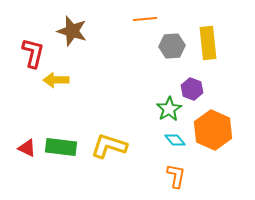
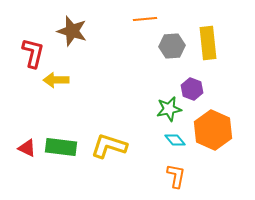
green star: rotated 20 degrees clockwise
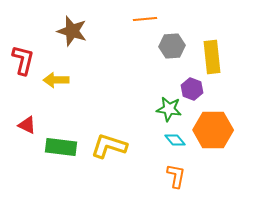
yellow rectangle: moved 4 px right, 14 px down
red L-shape: moved 10 px left, 7 px down
green star: rotated 20 degrees clockwise
orange hexagon: rotated 24 degrees counterclockwise
red triangle: moved 23 px up
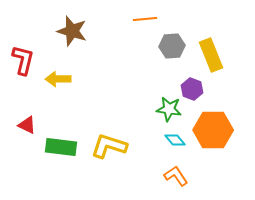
yellow rectangle: moved 1 px left, 2 px up; rotated 16 degrees counterclockwise
yellow arrow: moved 2 px right, 1 px up
orange L-shape: rotated 45 degrees counterclockwise
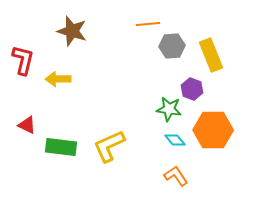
orange line: moved 3 px right, 5 px down
yellow L-shape: rotated 42 degrees counterclockwise
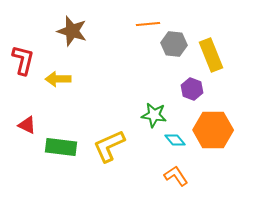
gray hexagon: moved 2 px right, 2 px up; rotated 10 degrees clockwise
green star: moved 15 px left, 6 px down
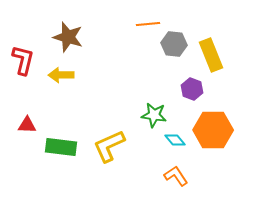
brown star: moved 4 px left, 6 px down
yellow arrow: moved 3 px right, 4 px up
red triangle: rotated 24 degrees counterclockwise
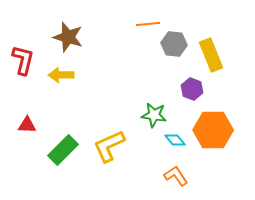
green rectangle: moved 2 px right, 3 px down; rotated 52 degrees counterclockwise
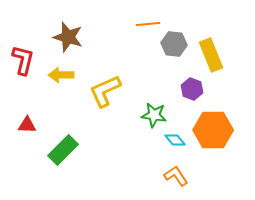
yellow L-shape: moved 4 px left, 55 px up
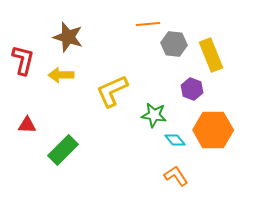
yellow L-shape: moved 7 px right
